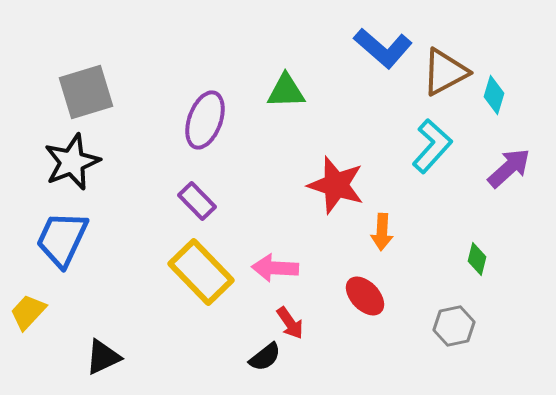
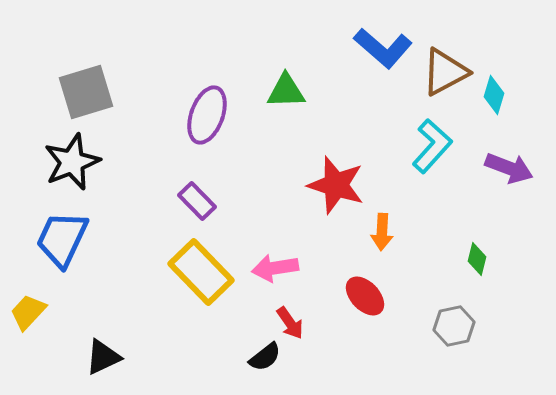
purple ellipse: moved 2 px right, 5 px up
purple arrow: rotated 63 degrees clockwise
pink arrow: rotated 12 degrees counterclockwise
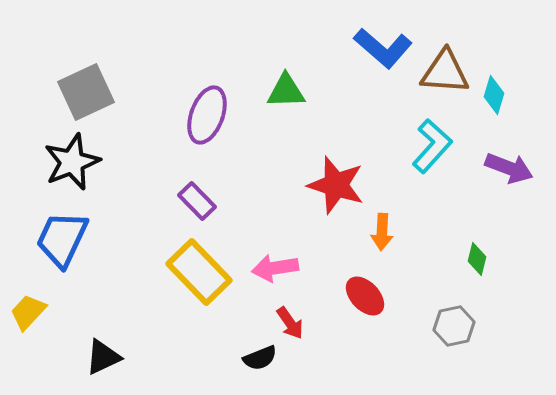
brown triangle: rotated 32 degrees clockwise
gray square: rotated 8 degrees counterclockwise
yellow rectangle: moved 2 px left
black semicircle: moved 5 px left, 1 px down; rotated 16 degrees clockwise
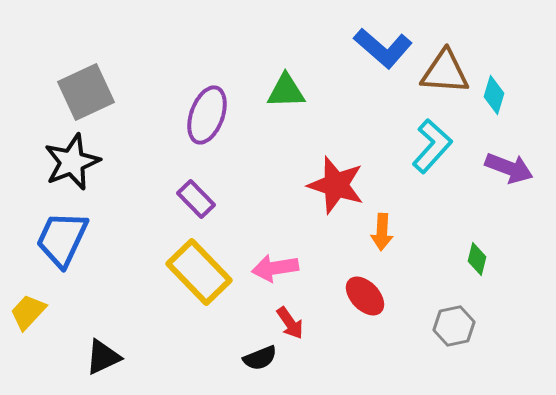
purple rectangle: moved 1 px left, 2 px up
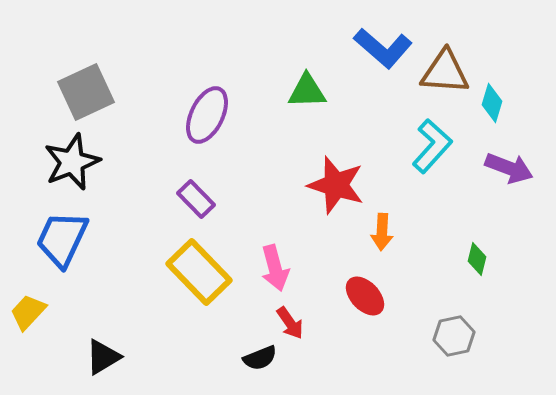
green triangle: moved 21 px right
cyan diamond: moved 2 px left, 8 px down
purple ellipse: rotated 6 degrees clockwise
pink arrow: rotated 96 degrees counterclockwise
gray hexagon: moved 10 px down
black triangle: rotated 6 degrees counterclockwise
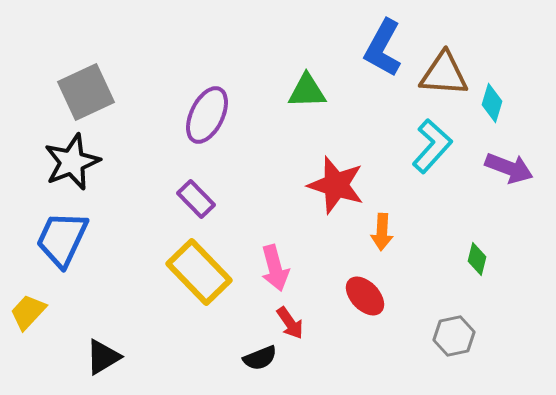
blue L-shape: rotated 78 degrees clockwise
brown triangle: moved 1 px left, 2 px down
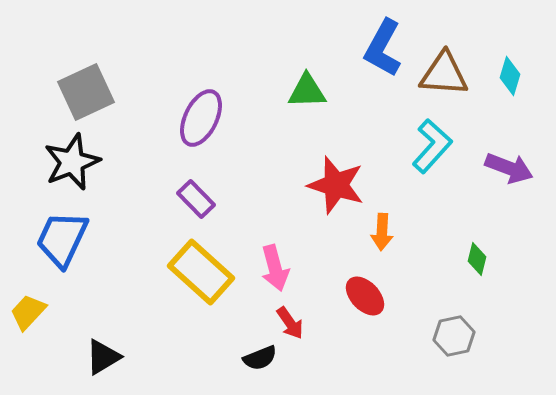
cyan diamond: moved 18 px right, 27 px up
purple ellipse: moved 6 px left, 3 px down
yellow rectangle: moved 2 px right; rotated 4 degrees counterclockwise
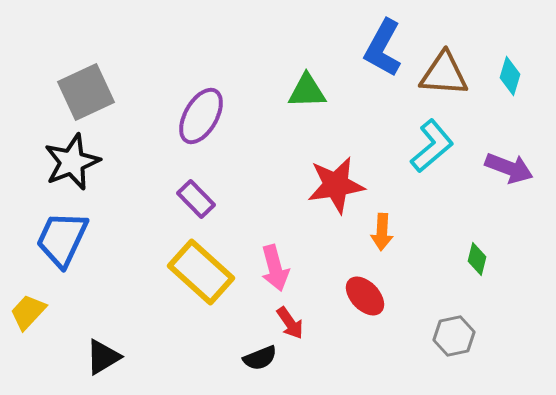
purple ellipse: moved 2 px up; rotated 4 degrees clockwise
cyan L-shape: rotated 8 degrees clockwise
red star: rotated 26 degrees counterclockwise
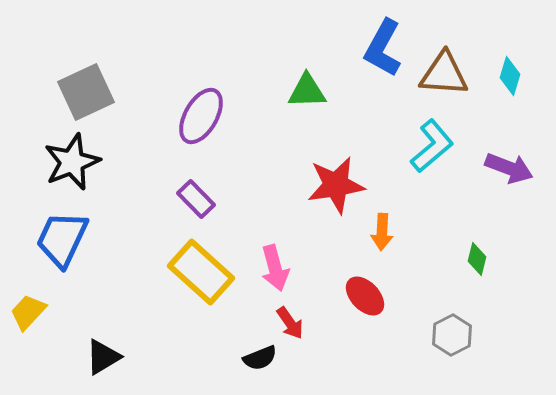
gray hexagon: moved 2 px left, 1 px up; rotated 15 degrees counterclockwise
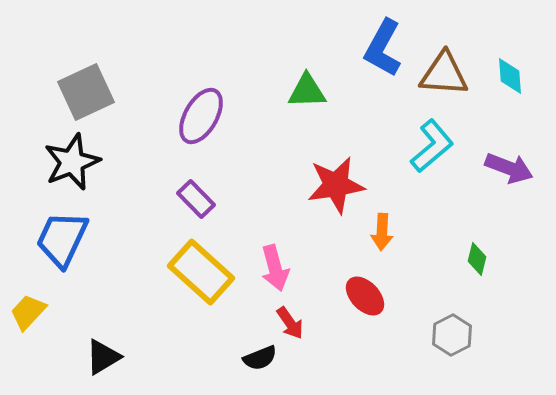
cyan diamond: rotated 21 degrees counterclockwise
